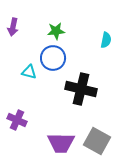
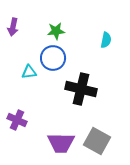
cyan triangle: rotated 21 degrees counterclockwise
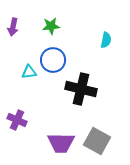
green star: moved 5 px left, 5 px up
blue circle: moved 2 px down
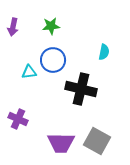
cyan semicircle: moved 2 px left, 12 px down
purple cross: moved 1 px right, 1 px up
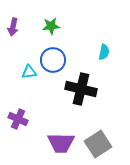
gray square: moved 1 px right, 3 px down; rotated 28 degrees clockwise
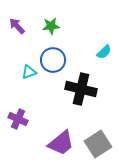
purple arrow: moved 4 px right, 1 px up; rotated 126 degrees clockwise
cyan semicircle: rotated 35 degrees clockwise
cyan triangle: rotated 14 degrees counterclockwise
purple trapezoid: rotated 40 degrees counterclockwise
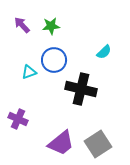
purple arrow: moved 5 px right, 1 px up
blue circle: moved 1 px right
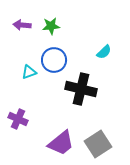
purple arrow: rotated 42 degrees counterclockwise
